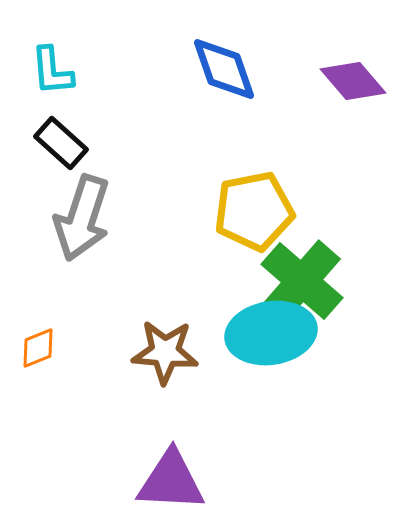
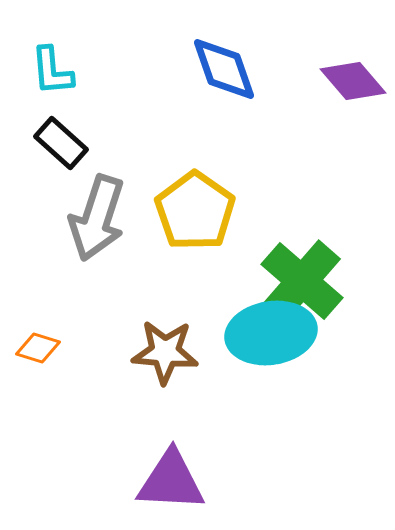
yellow pentagon: moved 59 px left; rotated 26 degrees counterclockwise
gray arrow: moved 15 px right
orange diamond: rotated 39 degrees clockwise
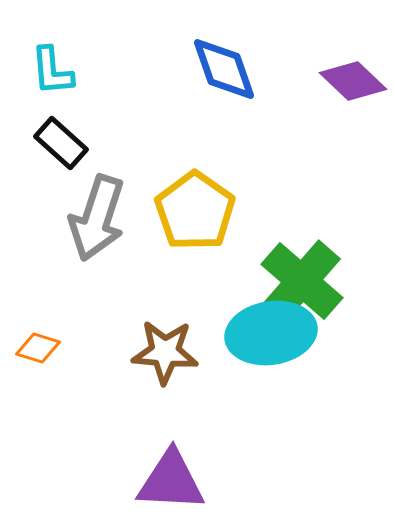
purple diamond: rotated 6 degrees counterclockwise
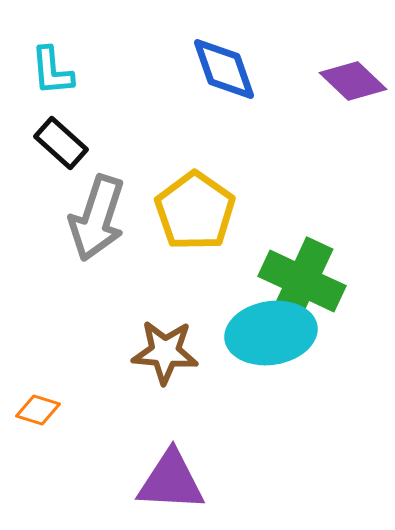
green cross: rotated 16 degrees counterclockwise
orange diamond: moved 62 px down
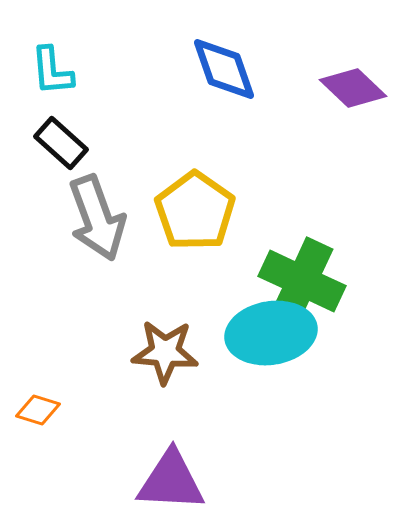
purple diamond: moved 7 px down
gray arrow: rotated 38 degrees counterclockwise
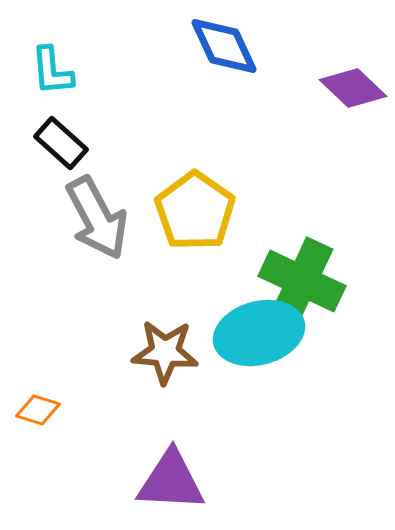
blue diamond: moved 23 px up; rotated 6 degrees counterclockwise
gray arrow: rotated 8 degrees counterclockwise
cyan ellipse: moved 12 px left; rotated 6 degrees counterclockwise
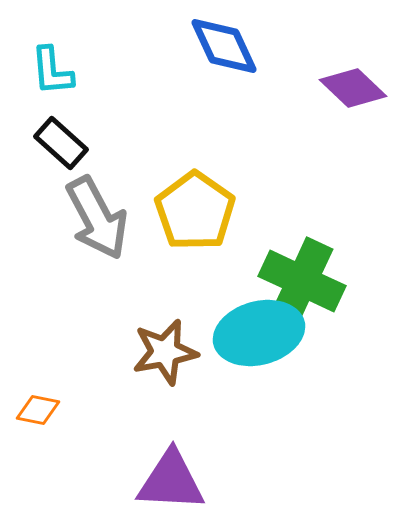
brown star: rotated 16 degrees counterclockwise
orange diamond: rotated 6 degrees counterclockwise
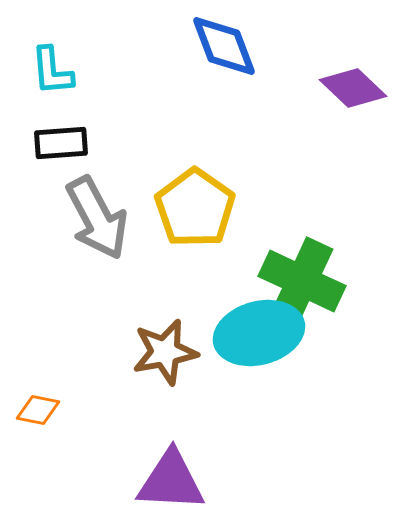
blue diamond: rotated 4 degrees clockwise
black rectangle: rotated 46 degrees counterclockwise
yellow pentagon: moved 3 px up
